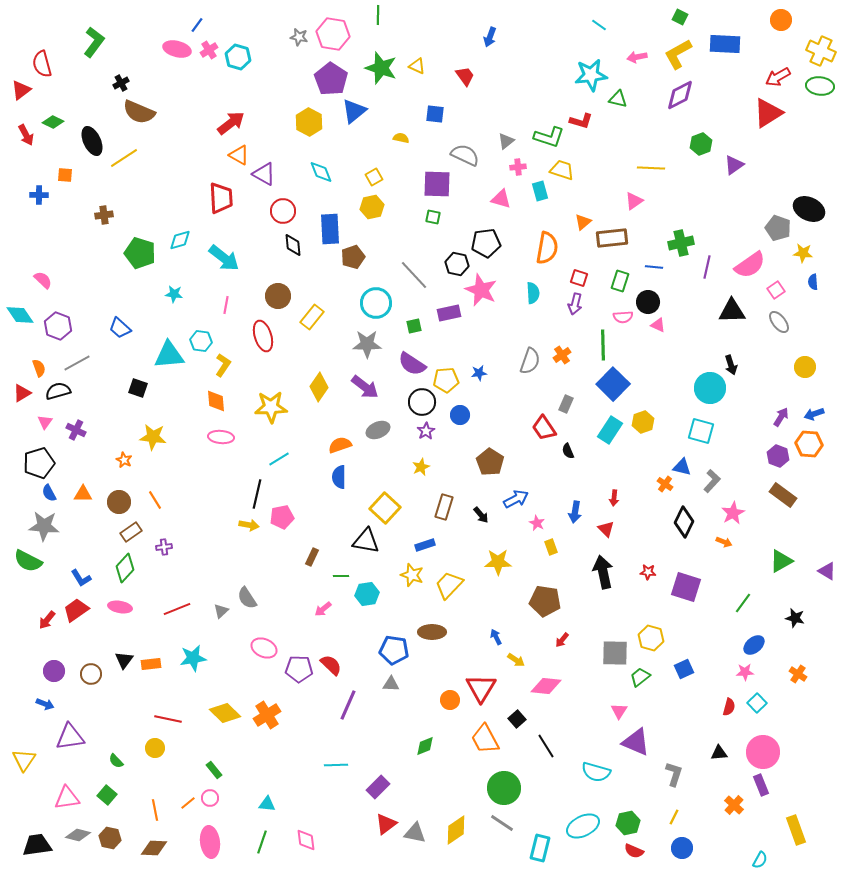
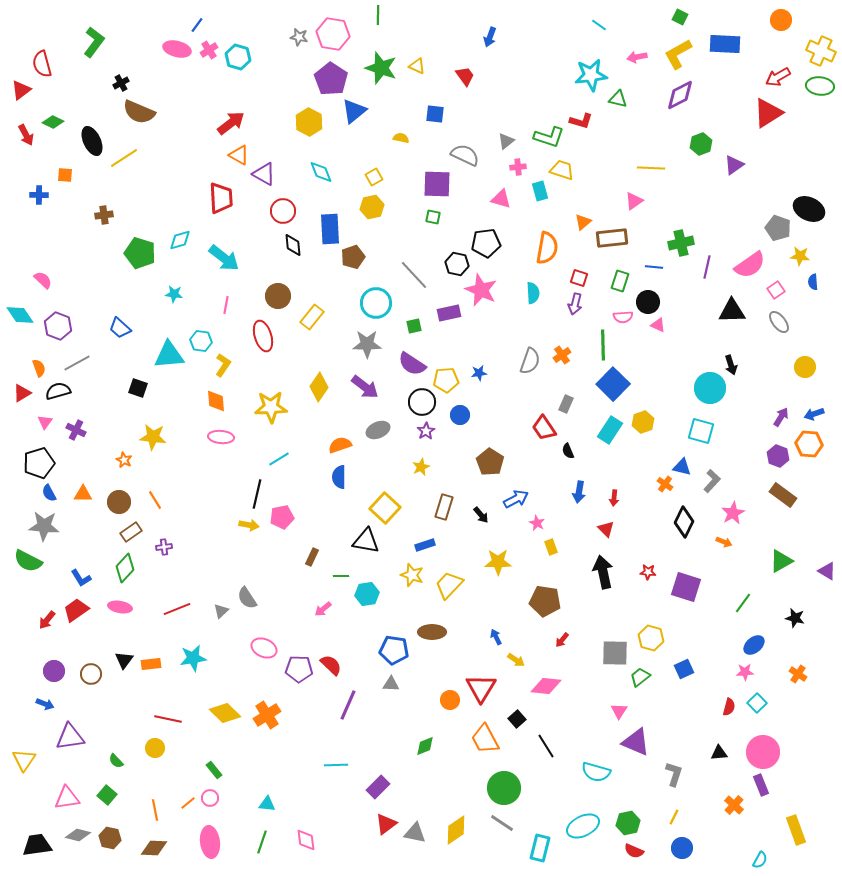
yellow star at (803, 253): moved 3 px left, 3 px down
blue arrow at (575, 512): moved 4 px right, 20 px up
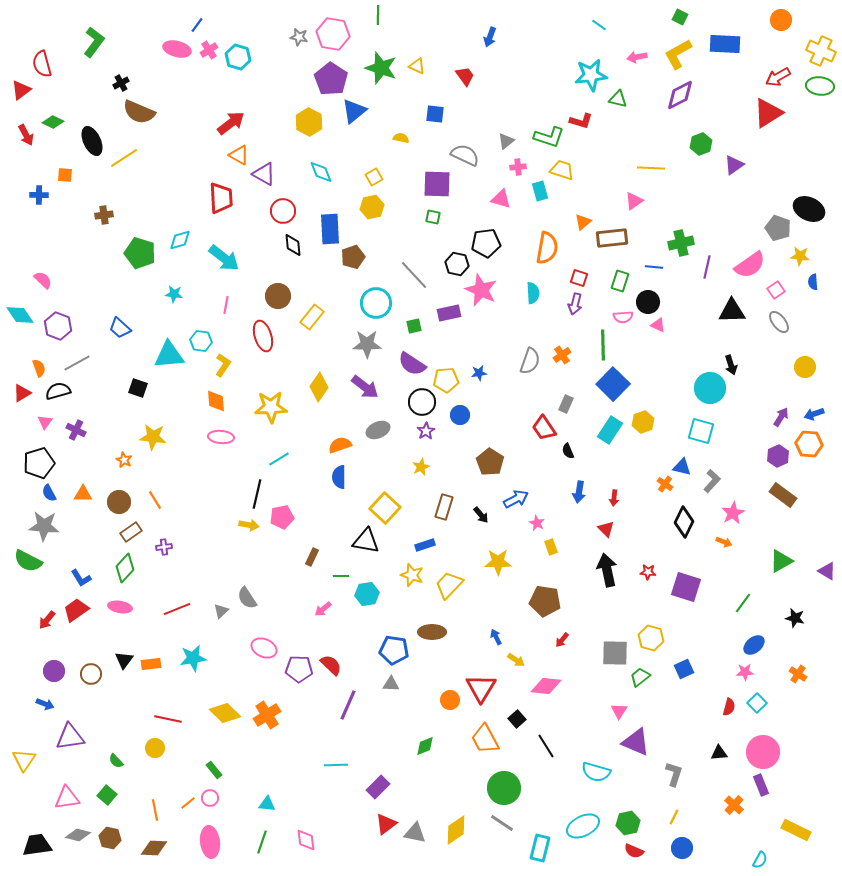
purple hexagon at (778, 456): rotated 15 degrees clockwise
black arrow at (603, 572): moved 4 px right, 2 px up
yellow rectangle at (796, 830): rotated 44 degrees counterclockwise
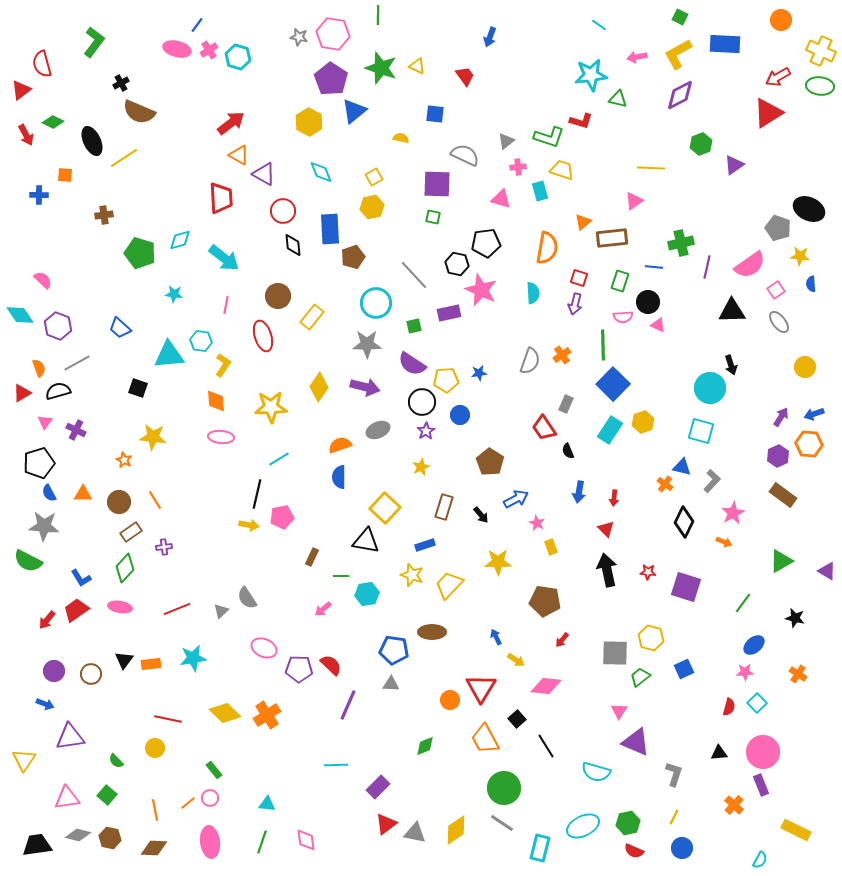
blue semicircle at (813, 282): moved 2 px left, 2 px down
purple arrow at (365, 387): rotated 24 degrees counterclockwise
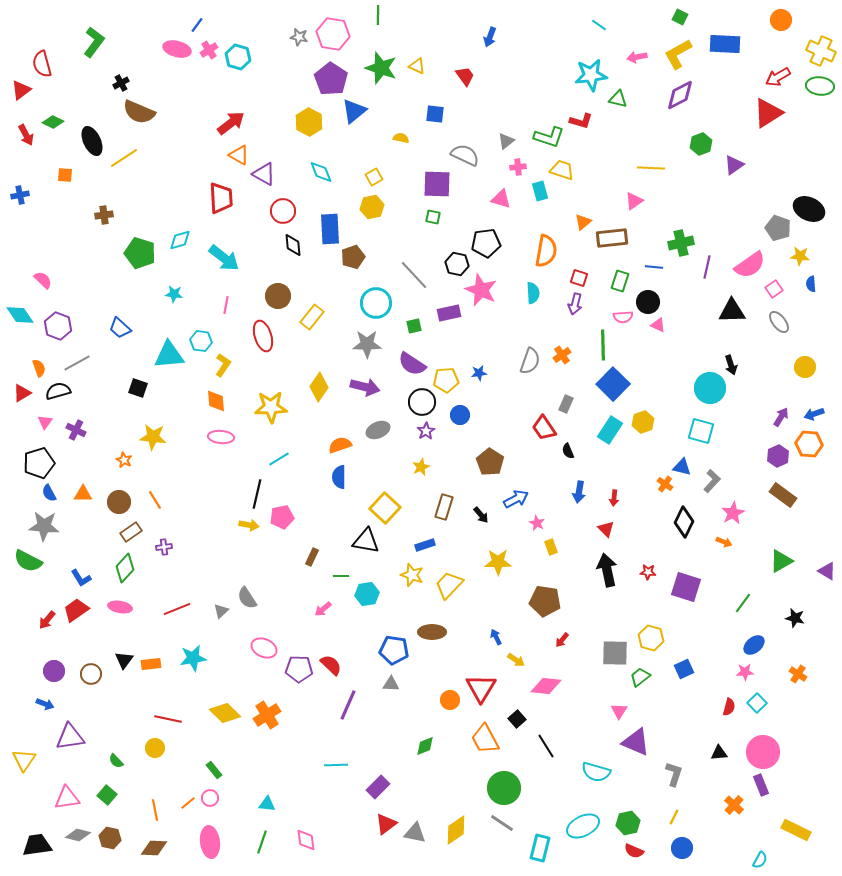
blue cross at (39, 195): moved 19 px left; rotated 12 degrees counterclockwise
orange semicircle at (547, 248): moved 1 px left, 3 px down
pink square at (776, 290): moved 2 px left, 1 px up
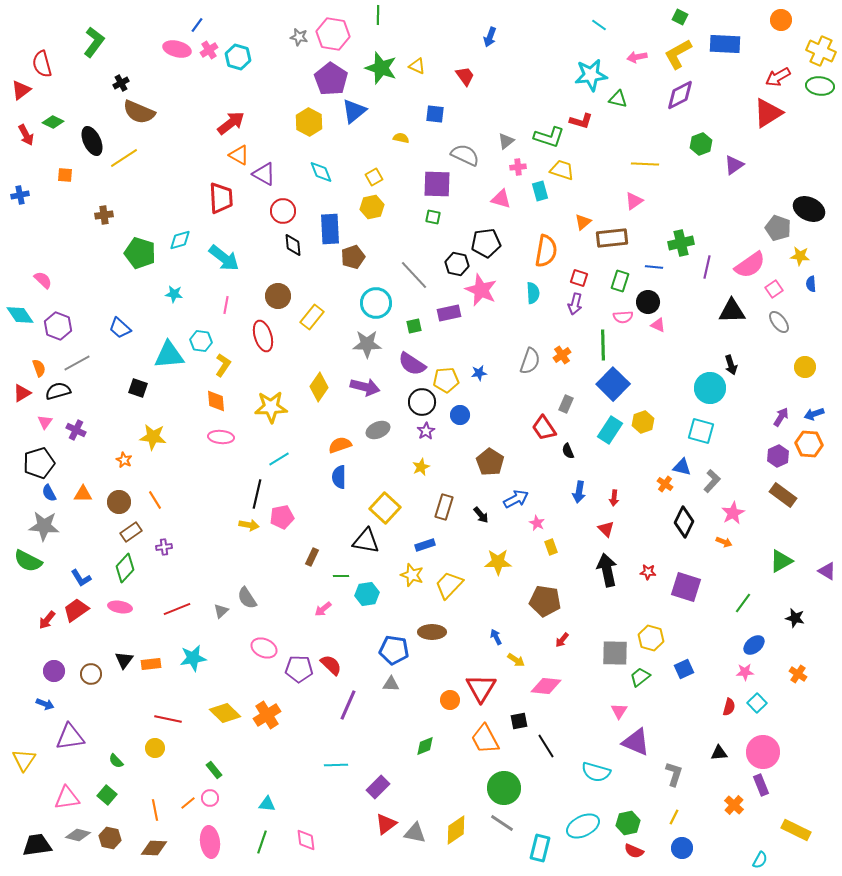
yellow line at (651, 168): moved 6 px left, 4 px up
black square at (517, 719): moved 2 px right, 2 px down; rotated 30 degrees clockwise
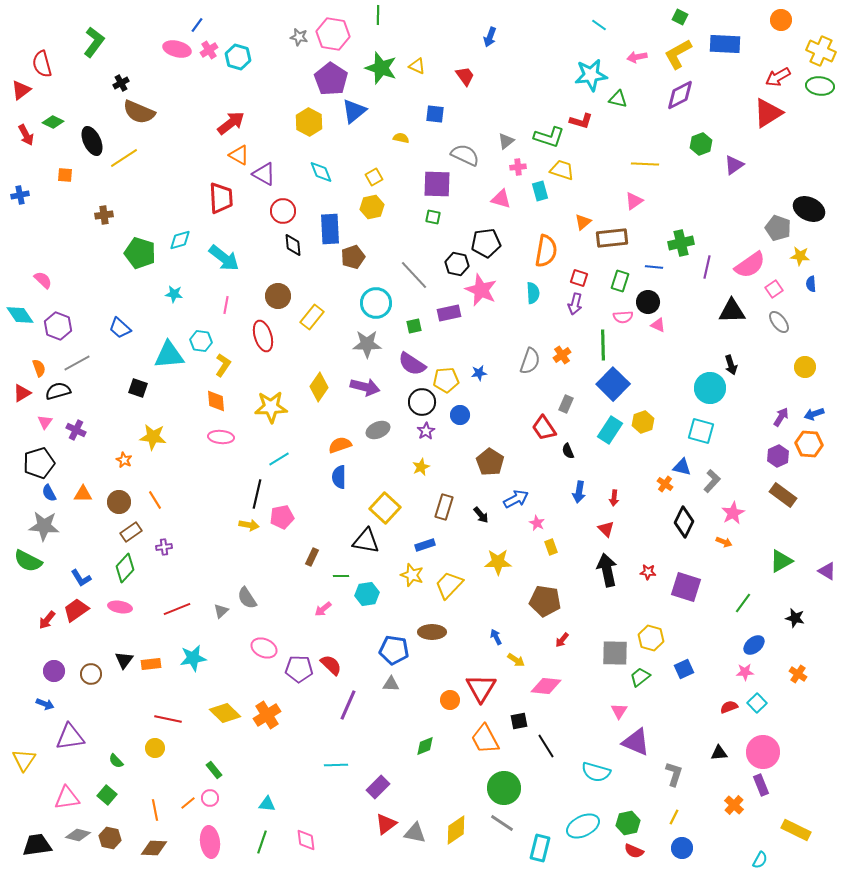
red semicircle at (729, 707): rotated 126 degrees counterclockwise
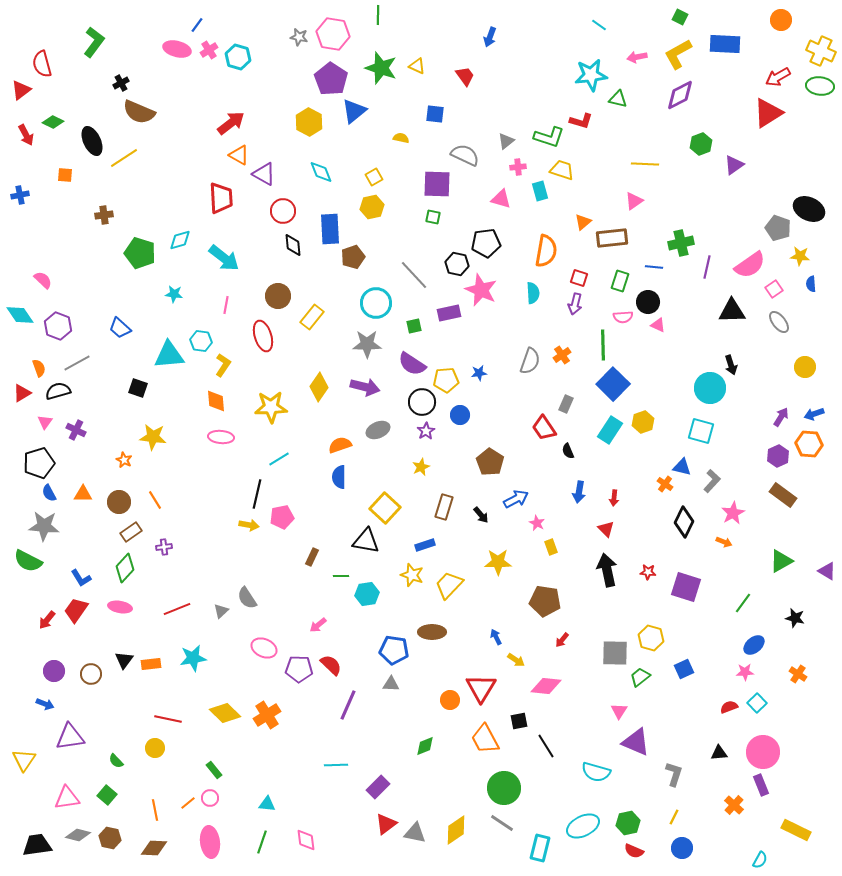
pink arrow at (323, 609): moved 5 px left, 16 px down
red trapezoid at (76, 610): rotated 20 degrees counterclockwise
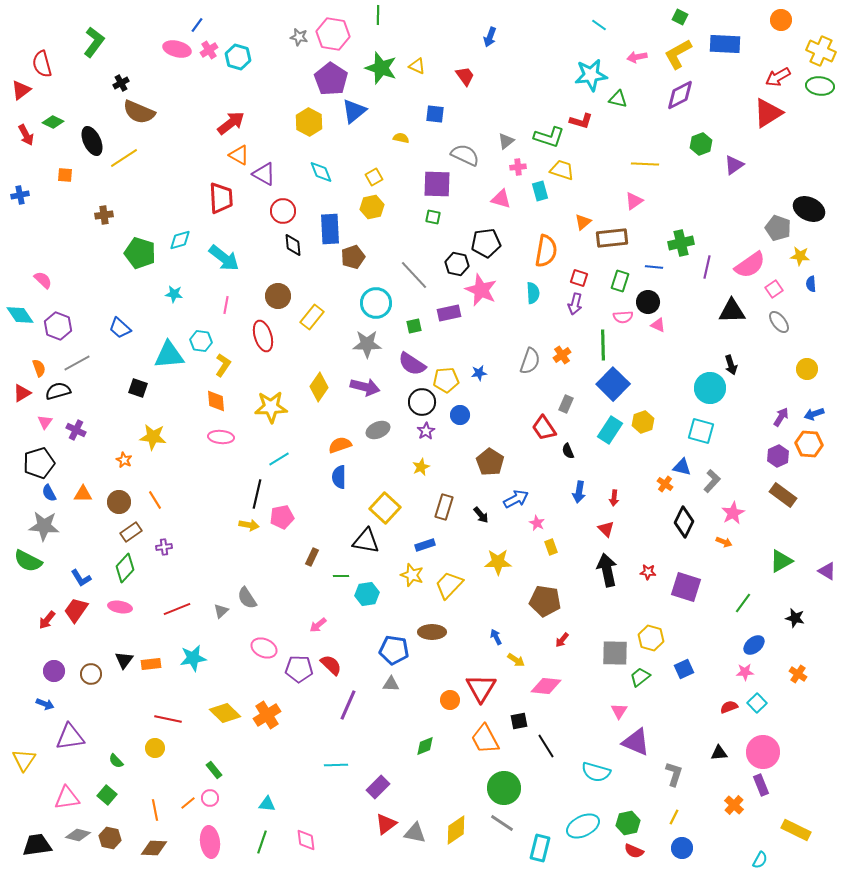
yellow circle at (805, 367): moved 2 px right, 2 px down
